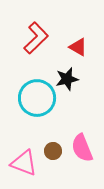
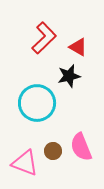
red L-shape: moved 8 px right
black star: moved 2 px right, 3 px up
cyan circle: moved 5 px down
pink semicircle: moved 1 px left, 1 px up
pink triangle: moved 1 px right
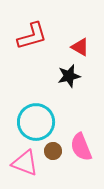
red L-shape: moved 12 px left, 2 px up; rotated 28 degrees clockwise
red triangle: moved 2 px right
cyan circle: moved 1 px left, 19 px down
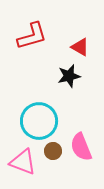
cyan circle: moved 3 px right, 1 px up
pink triangle: moved 2 px left, 1 px up
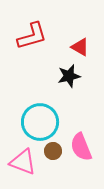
cyan circle: moved 1 px right, 1 px down
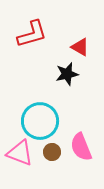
red L-shape: moved 2 px up
black star: moved 2 px left, 2 px up
cyan circle: moved 1 px up
brown circle: moved 1 px left, 1 px down
pink triangle: moved 3 px left, 9 px up
